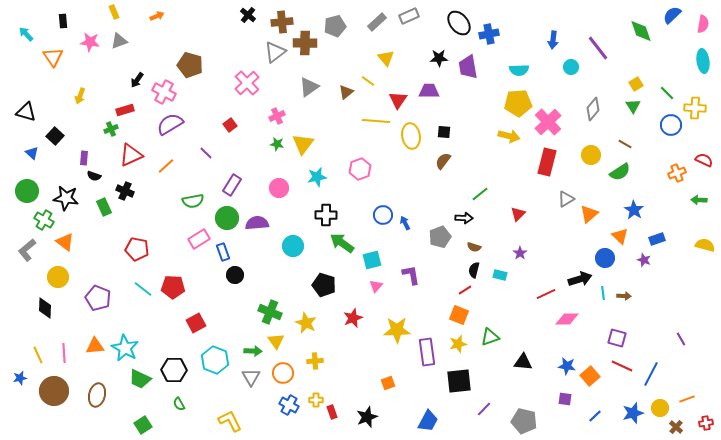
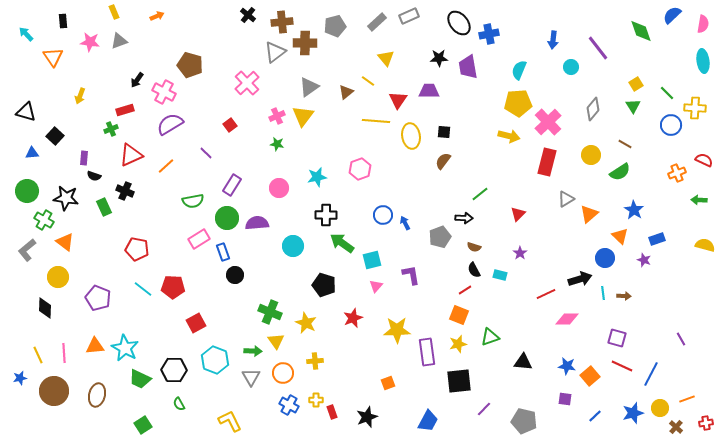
cyan semicircle at (519, 70): rotated 114 degrees clockwise
yellow triangle at (303, 144): moved 28 px up
blue triangle at (32, 153): rotated 48 degrees counterclockwise
black semicircle at (474, 270): rotated 42 degrees counterclockwise
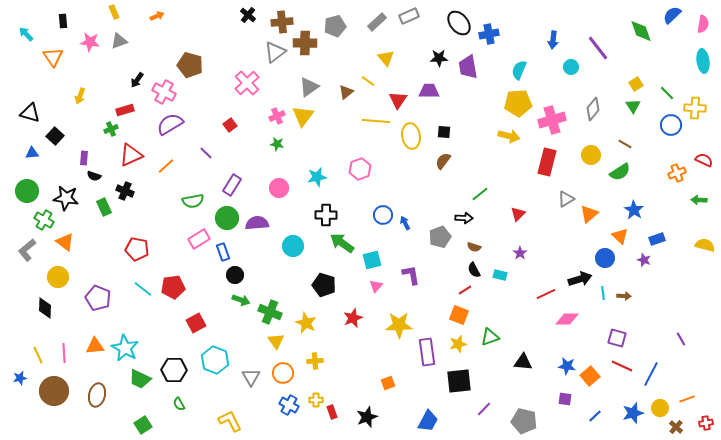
black triangle at (26, 112): moved 4 px right, 1 px down
pink cross at (548, 122): moved 4 px right, 2 px up; rotated 28 degrees clockwise
red pentagon at (173, 287): rotated 10 degrees counterclockwise
yellow star at (397, 330): moved 2 px right, 5 px up
green arrow at (253, 351): moved 12 px left, 51 px up; rotated 18 degrees clockwise
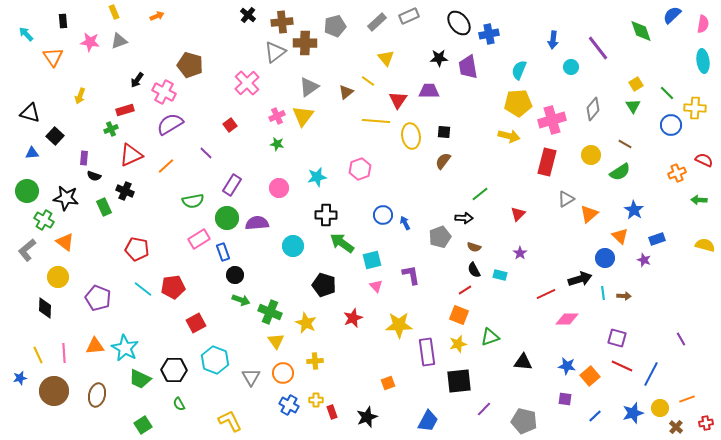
pink triangle at (376, 286): rotated 24 degrees counterclockwise
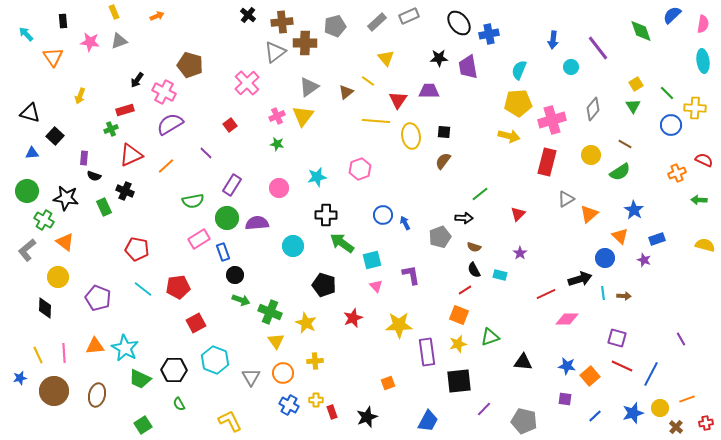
red pentagon at (173, 287): moved 5 px right
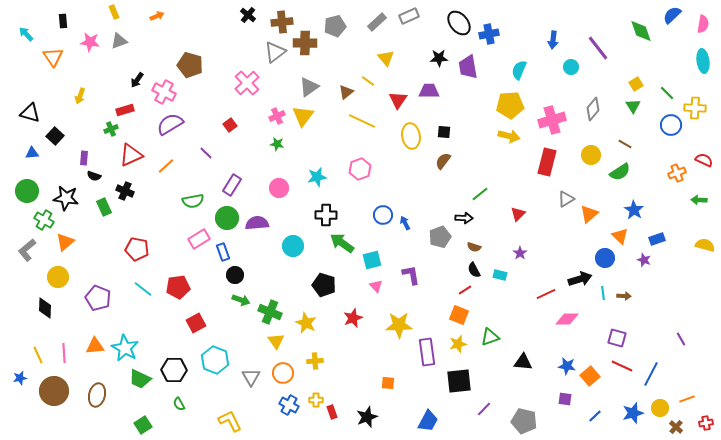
yellow pentagon at (518, 103): moved 8 px left, 2 px down
yellow line at (376, 121): moved 14 px left; rotated 20 degrees clockwise
orange triangle at (65, 242): rotated 42 degrees clockwise
orange square at (388, 383): rotated 24 degrees clockwise
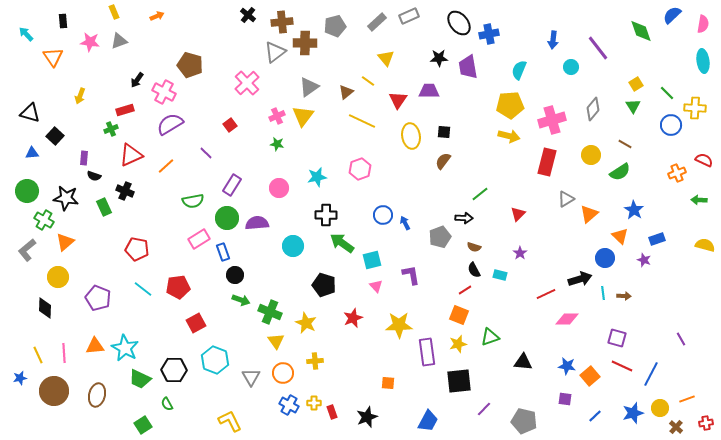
yellow cross at (316, 400): moved 2 px left, 3 px down
green semicircle at (179, 404): moved 12 px left
